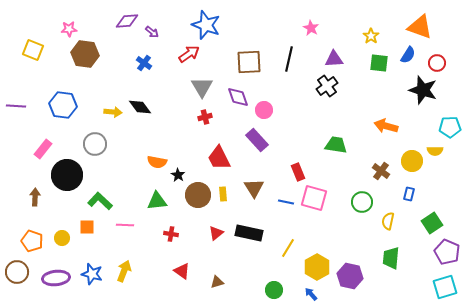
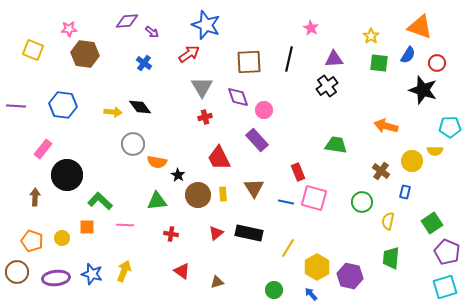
gray circle at (95, 144): moved 38 px right
blue rectangle at (409, 194): moved 4 px left, 2 px up
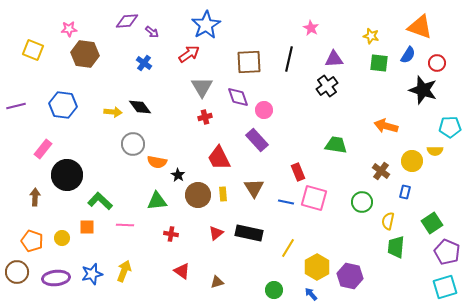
blue star at (206, 25): rotated 20 degrees clockwise
yellow star at (371, 36): rotated 21 degrees counterclockwise
purple line at (16, 106): rotated 18 degrees counterclockwise
green trapezoid at (391, 258): moved 5 px right, 11 px up
blue star at (92, 274): rotated 30 degrees counterclockwise
